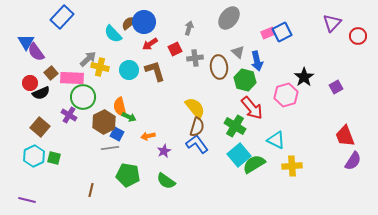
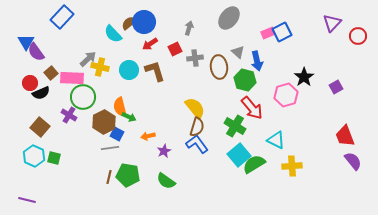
cyan hexagon at (34, 156): rotated 10 degrees counterclockwise
purple semicircle at (353, 161): rotated 72 degrees counterclockwise
brown line at (91, 190): moved 18 px right, 13 px up
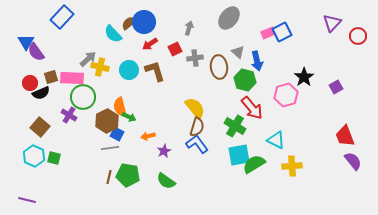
brown square at (51, 73): moved 4 px down; rotated 24 degrees clockwise
brown hexagon at (104, 122): moved 3 px right, 1 px up
cyan square at (239, 155): rotated 30 degrees clockwise
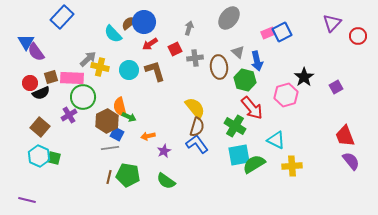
purple cross at (69, 115): rotated 28 degrees clockwise
cyan hexagon at (34, 156): moved 5 px right
purple semicircle at (353, 161): moved 2 px left
